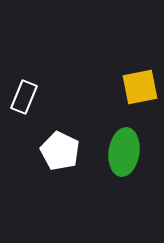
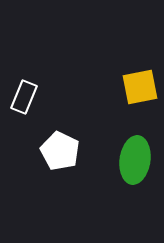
green ellipse: moved 11 px right, 8 px down
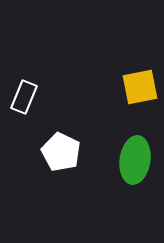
white pentagon: moved 1 px right, 1 px down
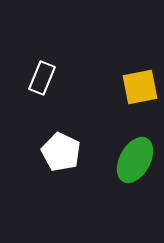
white rectangle: moved 18 px right, 19 px up
green ellipse: rotated 21 degrees clockwise
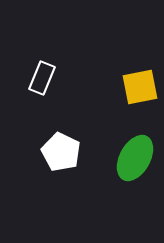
green ellipse: moved 2 px up
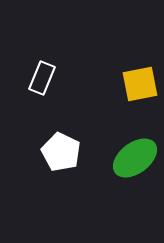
yellow square: moved 3 px up
green ellipse: rotated 24 degrees clockwise
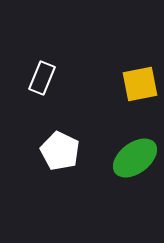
white pentagon: moved 1 px left, 1 px up
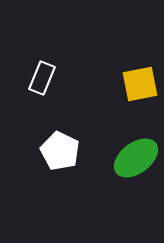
green ellipse: moved 1 px right
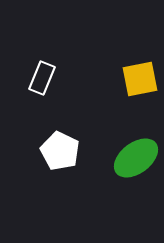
yellow square: moved 5 px up
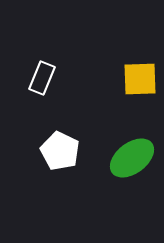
yellow square: rotated 9 degrees clockwise
green ellipse: moved 4 px left
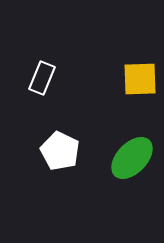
green ellipse: rotated 9 degrees counterclockwise
